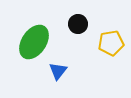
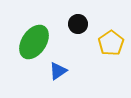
yellow pentagon: rotated 25 degrees counterclockwise
blue triangle: rotated 18 degrees clockwise
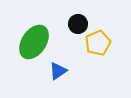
yellow pentagon: moved 13 px left; rotated 10 degrees clockwise
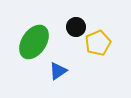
black circle: moved 2 px left, 3 px down
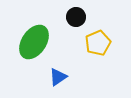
black circle: moved 10 px up
blue triangle: moved 6 px down
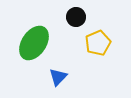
green ellipse: moved 1 px down
blue triangle: rotated 12 degrees counterclockwise
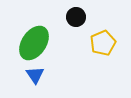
yellow pentagon: moved 5 px right
blue triangle: moved 23 px left, 2 px up; rotated 18 degrees counterclockwise
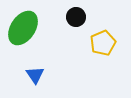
green ellipse: moved 11 px left, 15 px up
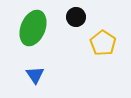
green ellipse: moved 10 px right; rotated 12 degrees counterclockwise
yellow pentagon: rotated 15 degrees counterclockwise
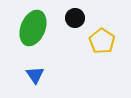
black circle: moved 1 px left, 1 px down
yellow pentagon: moved 1 px left, 2 px up
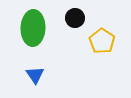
green ellipse: rotated 20 degrees counterclockwise
